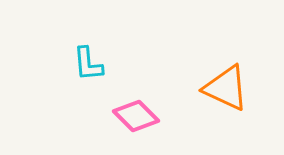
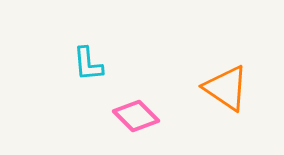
orange triangle: rotated 9 degrees clockwise
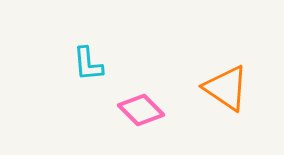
pink diamond: moved 5 px right, 6 px up
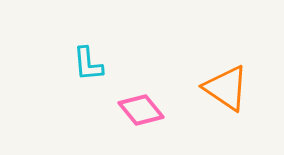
pink diamond: rotated 6 degrees clockwise
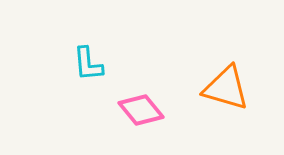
orange triangle: rotated 18 degrees counterclockwise
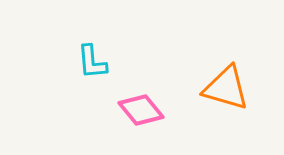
cyan L-shape: moved 4 px right, 2 px up
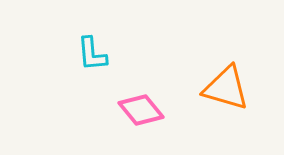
cyan L-shape: moved 8 px up
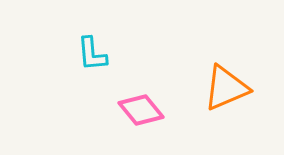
orange triangle: rotated 39 degrees counterclockwise
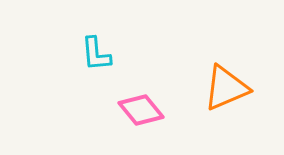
cyan L-shape: moved 4 px right
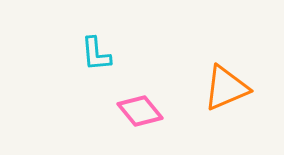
pink diamond: moved 1 px left, 1 px down
